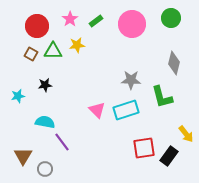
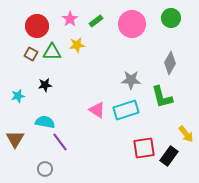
green triangle: moved 1 px left, 1 px down
gray diamond: moved 4 px left; rotated 15 degrees clockwise
pink triangle: rotated 12 degrees counterclockwise
purple line: moved 2 px left
brown triangle: moved 8 px left, 17 px up
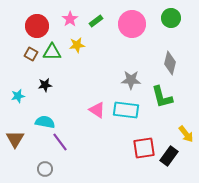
gray diamond: rotated 15 degrees counterclockwise
cyan rectangle: rotated 25 degrees clockwise
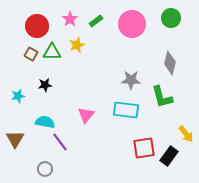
yellow star: rotated 14 degrees counterclockwise
pink triangle: moved 11 px left, 5 px down; rotated 36 degrees clockwise
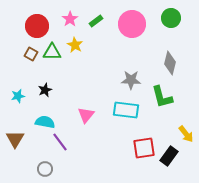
yellow star: moved 2 px left; rotated 21 degrees counterclockwise
black star: moved 5 px down; rotated 16 degrees counterclockwise
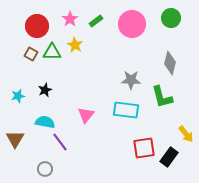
black rectangle: moved 1 px down
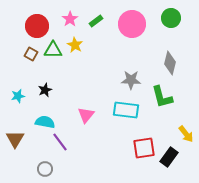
green triangle: moved 1 px right, 2 px up
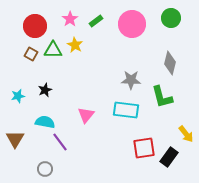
red circle: moved 2 px left
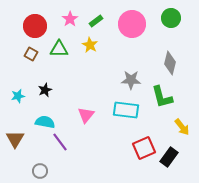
yellow star: moved 15 px right
green triangle: moved 6 px right, 1 px up
yellow arrow: moved 4 px left, 7 px up
red square: rotated 15 degrees counterclockwise
gray circle: moved 5 px left, 2 px down
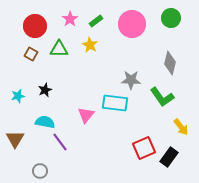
green L-shape: rotated 20 degrees counterclockwise
cyan rectangle: moved 11 px left, 7 px up
yellow arrow: moved 1 px left
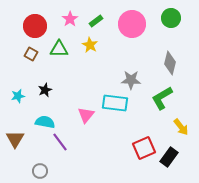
green L-shape: moved 1 px down; rotated 95 degrees clockwise
